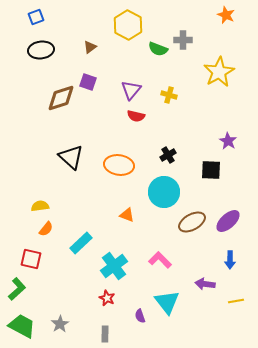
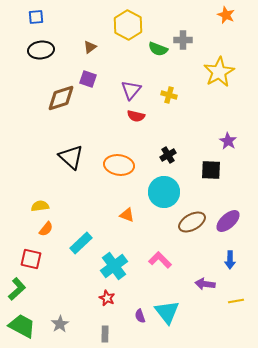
blue square: rotated 14 degrees clockwise
purple square: moved 3 px up
cyan triangle: moved 10 px down
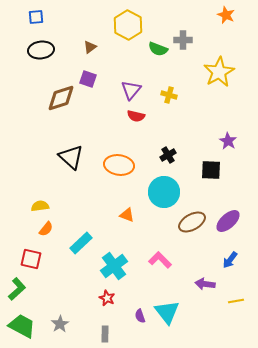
blue arrow: rotated 36 degrees clockwise
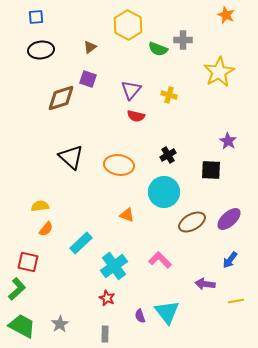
purple ellipse: moved 1 px right, 2 px up
red square: moved 3 px left, 3 px down
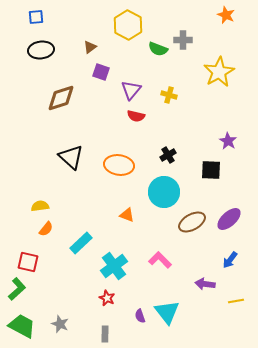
purple square: moved 13 px right, 7 px up
gray star: rotated 18 degrees counterclockwise
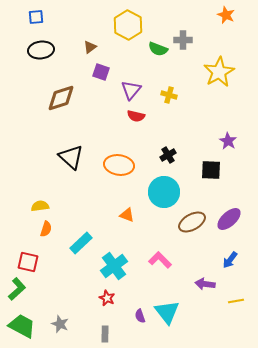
orange semicircle: rotated 21 degrees counterclockwise
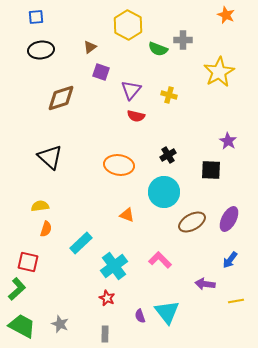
black triangle: moved 21 px left
purple ellipse: rotated 20 degrees counterclockwise
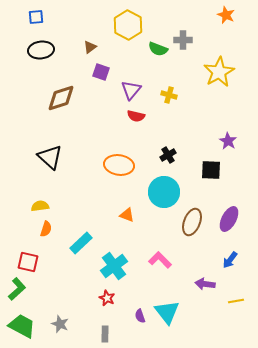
brown ellipse: rotated 40 degrees counterclockwise
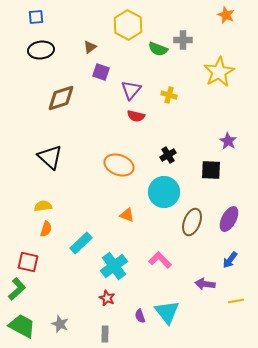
orange ellipse: rotated 12 degrees clockwise
yellow semicircle: moved 3 px right
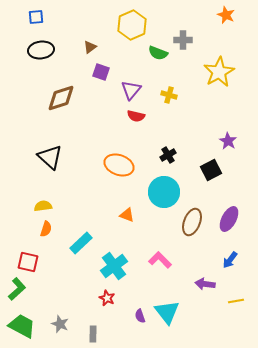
yellow hexagon: moved 4 px right; rotated 8 degrees clockwise
green semicircle: moved 4 px down
black square: rotated 30 degrees counterclockwise
gray rectangle: moved 12 px left
